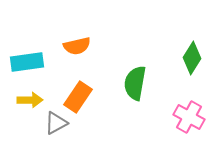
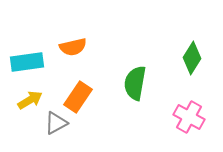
orange semicircle: moved 4 px left, 1 px down
yellow arrow: rotated 30 degrees counterclockwise
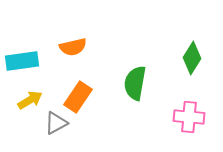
cyan rectangle: moved 5 px left, 1 px up
pink cross: rotated 24 degrees counterclockwise
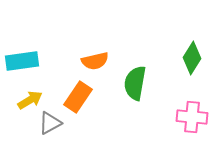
orange semicircle: moved 22 px right, 14 px down
pink cross: moved 3 px right
gray triangle: moved 6 px left
